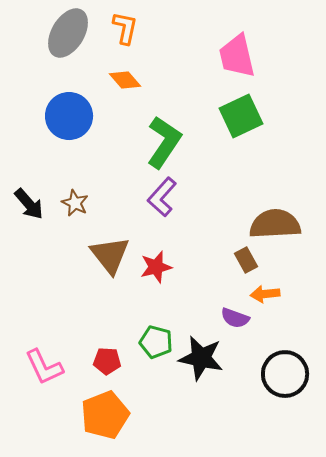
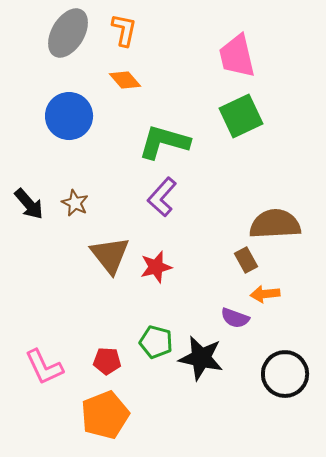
orange L-shape: moved 1 px left, 2 px down
green L-shape: rotated 108 degrees counterclockwise
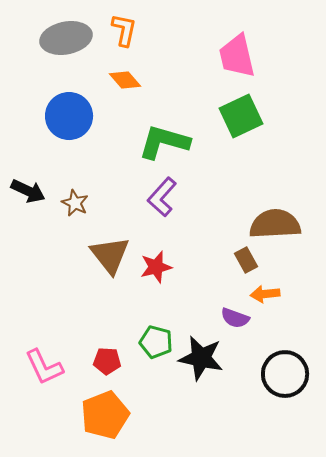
gray ellipse: moved 2 px left, 5 px down; rotated 48 degrees clockwise
black arrow: moved 1 px left, 13 px up; rotated 24 degrees counterclockwise
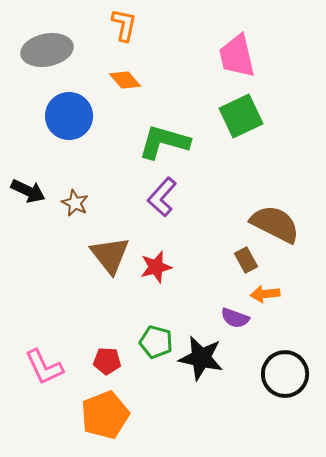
orange L-shape: moved 5 px up
gray ellipse: moved 19 px left, 12 px down
brown semicircle: rotated 30 degrees clockwise
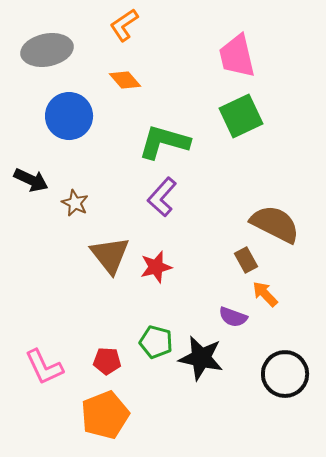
orange L-shape: rotated 136 degrees counterclockwise
black arrow: moved 3 px right, 11 px up
orange arrow: rotated 52 degrees clockwise
purple semicircle: moved 2 px left, 1 px up
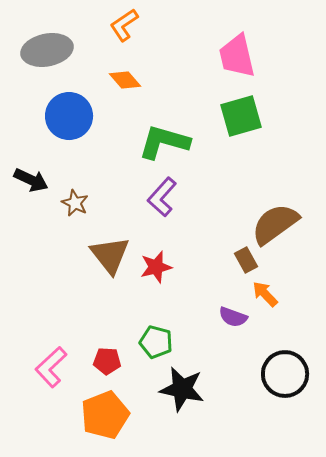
green square: rotated 9 degrees clockwise
brown semicircle: rotated 63 degrees counterclockwise
black star: moved 19 px left, 31 px down
pink L-shape: moved 7 px right; rotated 72 degrees clockwise
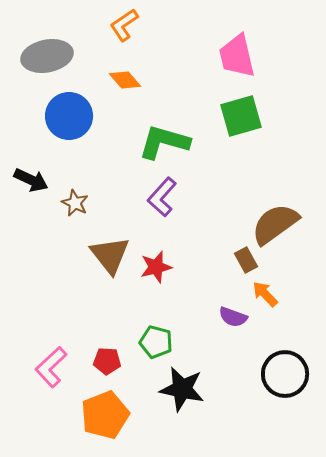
gray ellipse: moved 6 px down
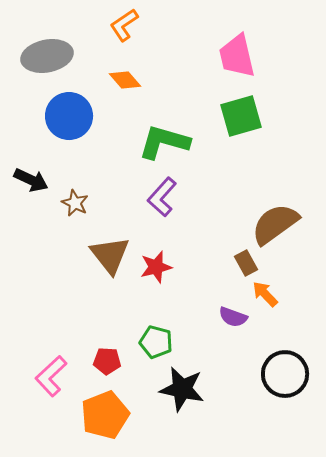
brown rectangle: moved 3 px down
pink L-shape: moved 9 px down
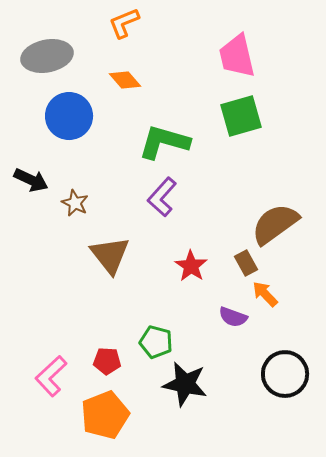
orange L-shape: moved 2 px up; rotated 12 degrees clockwise
red star: moved 35 px right, 1 px up; rotated 24 degrees counterclockwise
black star: moved 3 px right, 5 px up
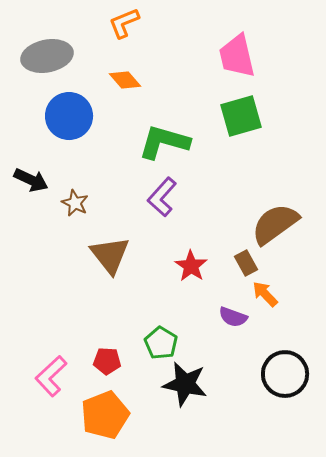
green pentagon: moved 5 px right, 1 px down; rotated 16 degrees clockwise
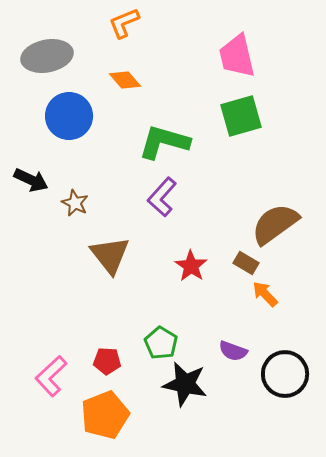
brown rectangle: rotated 30 degrees counterclockwise
purple semicircle: moved 34 px down
